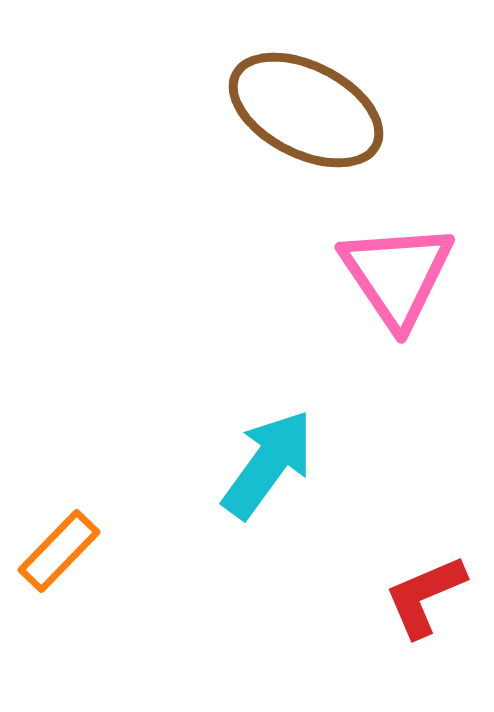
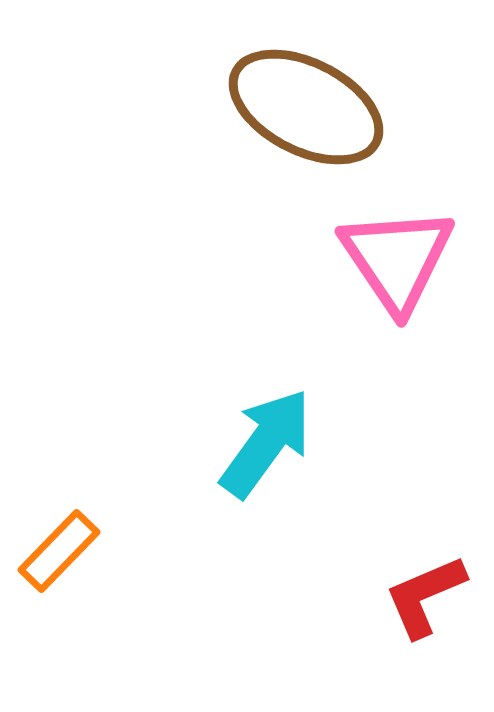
brown ellipse: moved 3 px up
pink triangle: moved 16 px up
cyan arrow: moved 2 px left, 21 px up
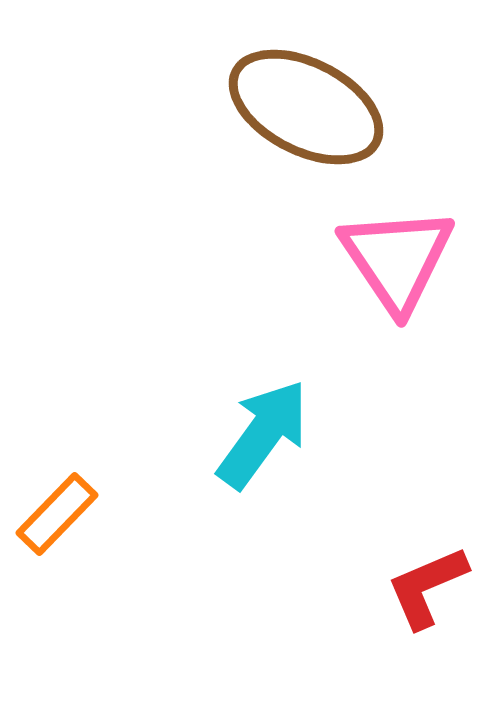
cyan arrow: moved 3 px left, 9 px up
orange rectangle: moved 2 px left, 37 px up
red L-shape: moved 2 px right, 9 px up
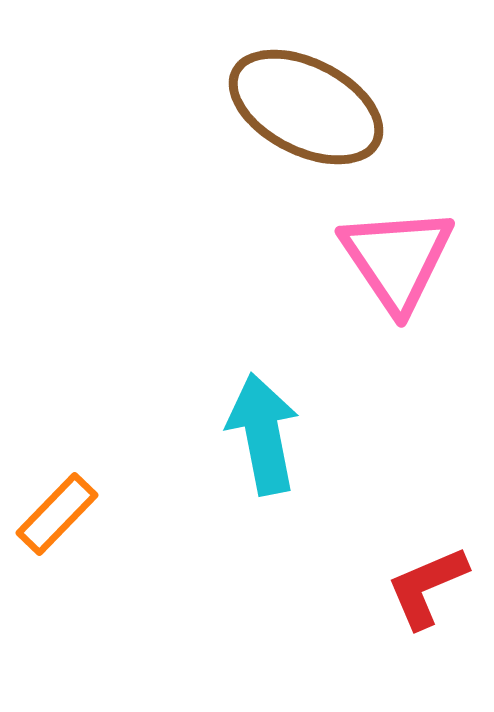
cyan arrow: rotated 47 degrees counterclockwise
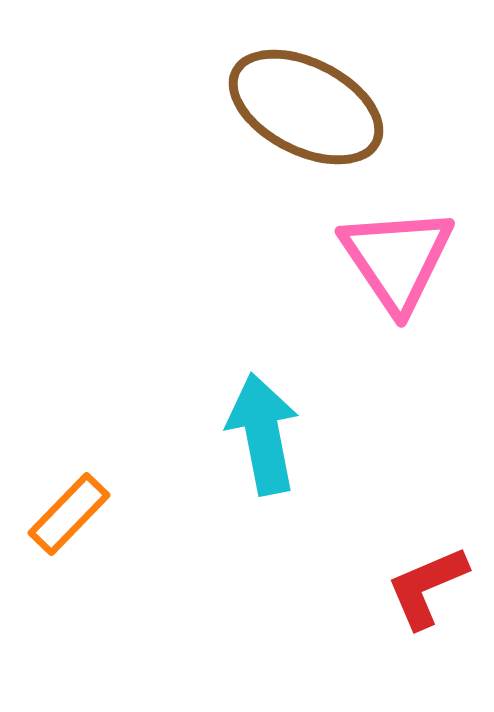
orange rectangle: moved 12 px right
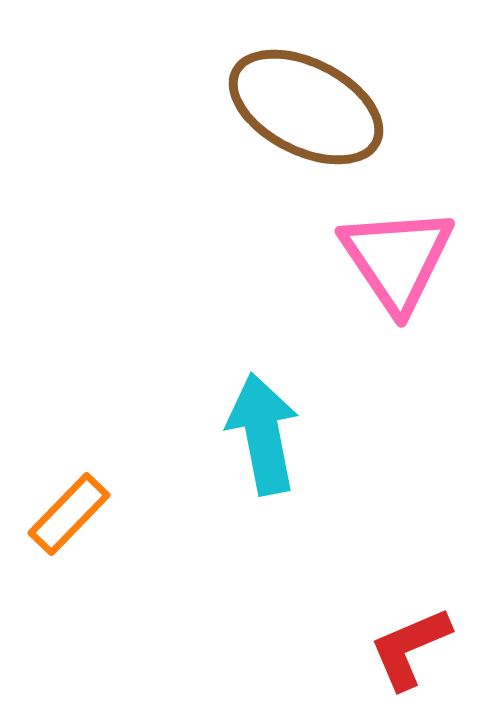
red L-shape: moved 17 px left, 61 px down
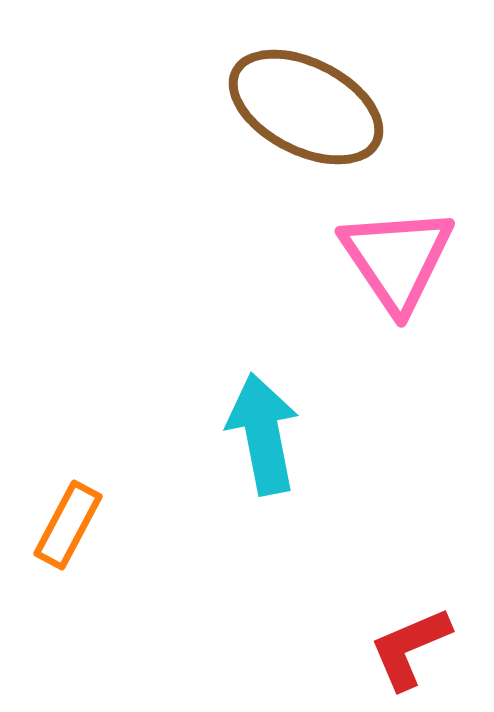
orange rectangle: moved 1 px left, 11 px down; rotated 16 degrees counterclockwise
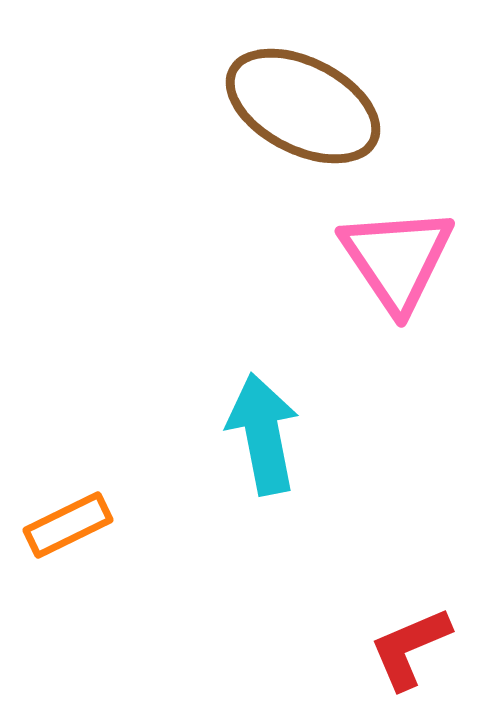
brown ellipse: moved 3 px left, 1 px up
orange rectangle: rotated 36 degrees clockwise
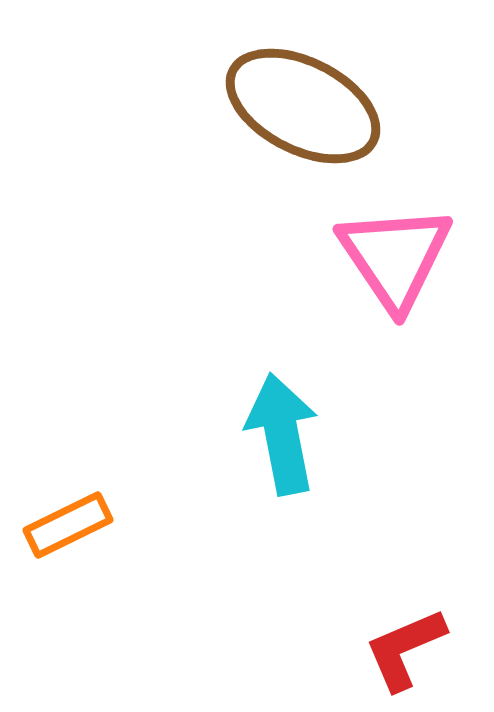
pink triangle: moved 2 px left, 2 px up
cyan arrow: moved 19 px right
red L-shape: moved 5 px left, 1 px down
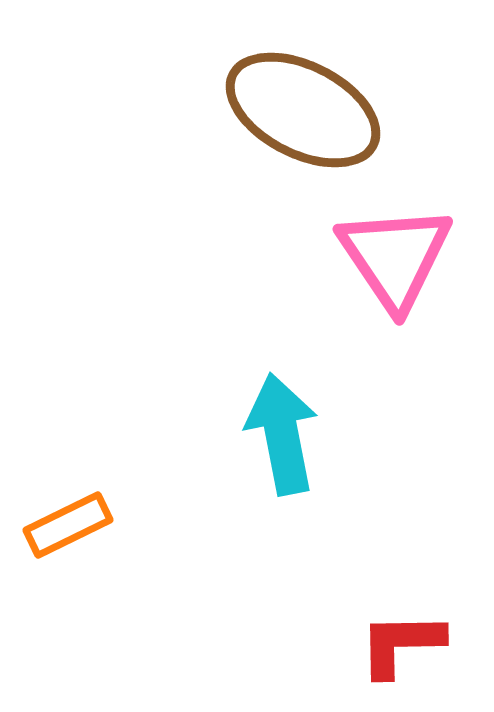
brown ellipse: moved 4 px down
red L-shape: moved 4 px left, 5 px up; rotated 22 degrees clockwise
